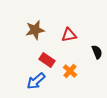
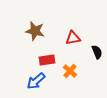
brown star: moved 1 px down; rotated 24 degrees clockwise
red triangle: moved 4 px right, 3 px down
red rectangle: rotated 42 degrees counterclockwise
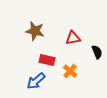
red rectangle: rotated 21 degrees clockwise
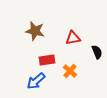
red rectangle: rotated 21 degrees counterclockwise
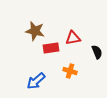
red rectangle: moved 4 px right, 12 px up
orange cross: rotated 24 degrees counterclockwise
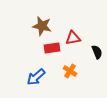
brown star: moved 7 px right, 5 px up
red rectangle: moved 1 px right
orange cross: rotated 16 degrees clockwise
blue arrow: moved 4 px up
